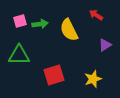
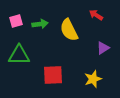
pink square: moved 4 px left
purple triangle: moved 2 px left, 3 px down
red square: moved 1 px left; rotated 15 degrees clockwise
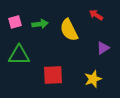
pink square: moved 1 px left, 1 px down
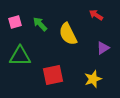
green arrow: rotated 126 degrees counterclockwise
yellow semicircle: moved 1 px left, 4 px down
green triangle: moved 1 px right, 1 px down
red square: rotated 10 degrees counterclockwise
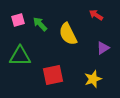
pink square: moved 3 px right, 2 px up
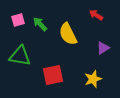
green triangle: rotated 10 degrees clockwise
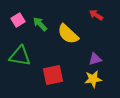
pink square: rotated 16 degrees counterclockwise
yellow semicircle: rotated 20 degrees counterclockwise
purple triangle: moved 8 px left, 11 px down; rotated 16 degrees clockwise
yellow star: rotated 12 degrees clockwise
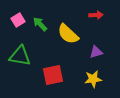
red arrow: rotated 144 degrees clockwise
purple triangle: moved 1 px right, 7 px up
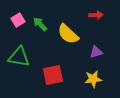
green triangle: moved 1 px left, 1 px down
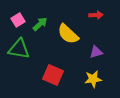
green arrow: rotated 91 degrees clockwise
green triangle: moved 8 px up
red square: rotated 35 degrees clockwise
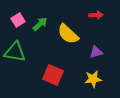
green triangle: moved 4 px left, 3 px down
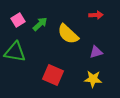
yellow star: rotated 12 degrees clockwise
